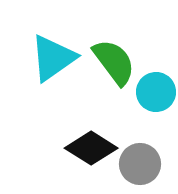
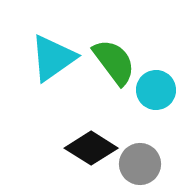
cyan circle: moved 2 px up
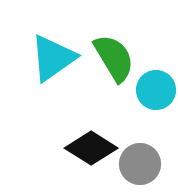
green semicircle: moved 4 px up; rotated 6 degrees clockwise
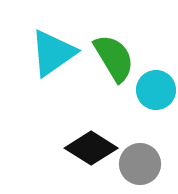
cyan triangle: moved 5 px up
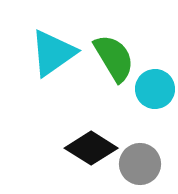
cyan circle: moved 1 px left, 1 px up
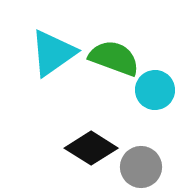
green semicircle: rotated 39 degrees counterclockwise
cyan circle: moved 1 px down
gray circle: moved 1 px right, 3 px down
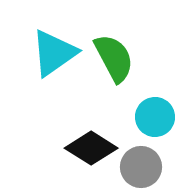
cyan triangle: moved 1 px right
green semicircle: rotated 42 degrees clockwise
cyan circle: moved 27 px down
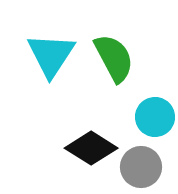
cyan triangle: moved 3 px left, 2 px down; rotated 22 degrees counterclockwise
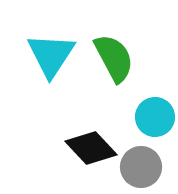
black diamond: rotated 15 degrees clockwise
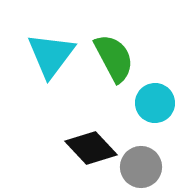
cyan triangle: rotated 4 degrees clockwise
cyan circle: moved 14 px up
